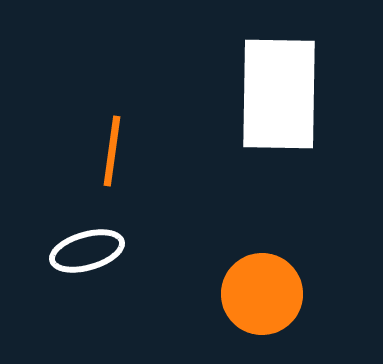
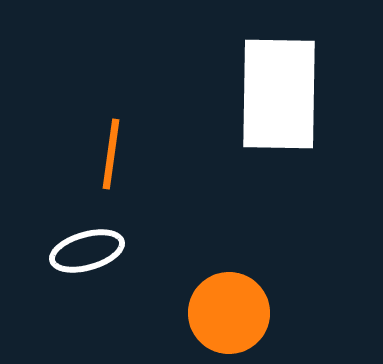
orange line: moved 1 px left, 3 px down
orange circle: moved 33 px left, 19 px down
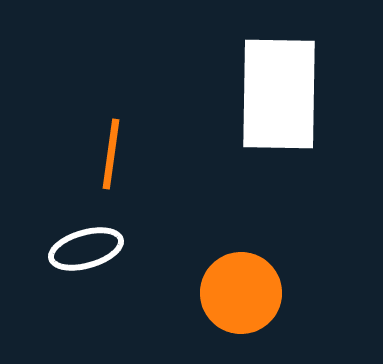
white ellipse: moved 1 px left, 2 px up
orange circle: moved 12 px right, 20 px up
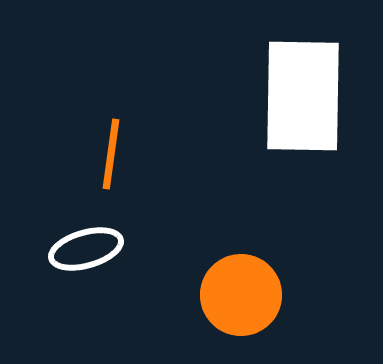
white rectangle: moved 24 px right, 2 px down
orange circle: moved 2 px down
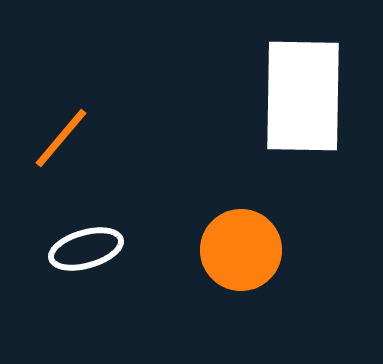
orange line: moved 50 px left, 16 px up; rotated 32 degrees clockwise
orange circle: moved 45 px up
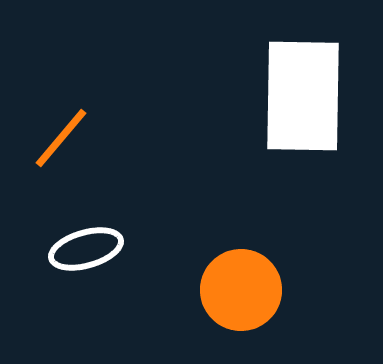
orange circle: moved 40 px down
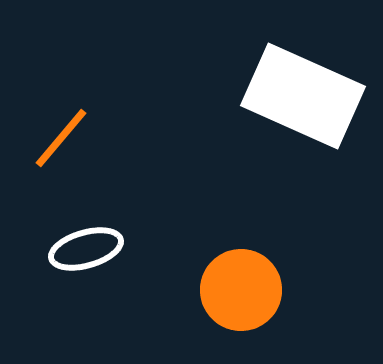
white rectangle: rotated 67 degrees counterclockwise
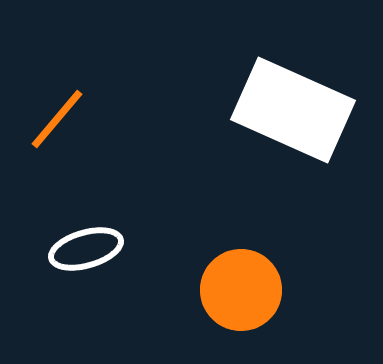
white rectangle: moved 10 px left, 14 px down
orange line: moved 4 px left, 19 px up
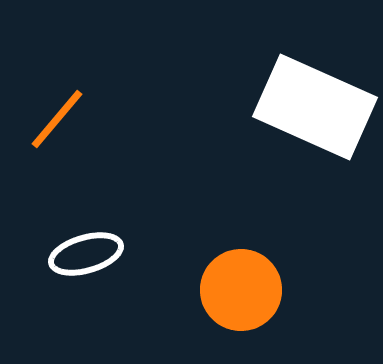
white rectangle: moved 22 px right, 3 px up
white ellipse: moved 5 px down
